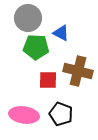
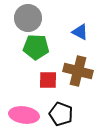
blue triangle: moved 19 px right, 1 px up
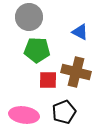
gray circle: moved 1 px right, 1 px up
green pentagon: moved 1 px right, 3 px down
brown cross: moved 2 px left, 1 px down
black pentagon: moved 3 px right, 2 px up; rotated 30 degrees clockwise
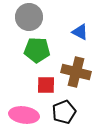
red square: moved 2 px left, 5 px down
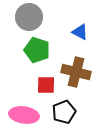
green pentagon: rotated 15 degrees clockwise
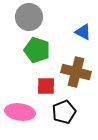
blue triangle: moved 3 px right
red square: moved 1 px down
pink ellipse: moved 4 px left, 3 px up
